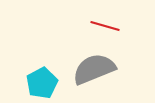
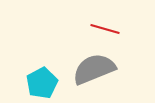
red line: moved 3 px down
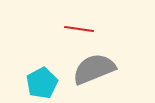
red line: moved 26 px left; rotated 8 degrees counterclockwise
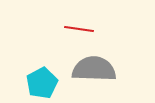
gray semicircle: rotated 24 degrees clockwise
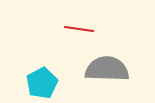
gray semicircle: moved 13 px right
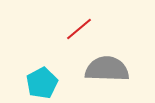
red line: rotated 48 degrees counterclockwise
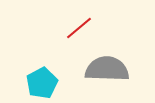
red line: moved 1 px up
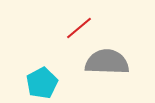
gray semicircle: moved 7 px up
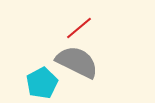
gray semicircle: moved 30 px left; rotated 24 degrees clockwise
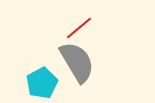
gray semicircle: rotated 33 degrees clockwise
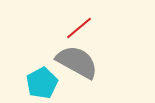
gray semicircle: rotated 30 degrees counterclockwise
